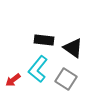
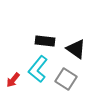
black rectangle: moved 1 px right, 1 px down
black triangle: moved 3 px right, 1 px down
red arrow: rotated 14 degrees counterclockwise
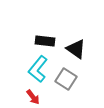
red arrow: moved 20 px right, 17 px down; rotated 77 degrees counterclockwise
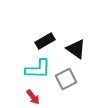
black rectangle: rotated 36 degrees counterclockwise
cyan L-shape: rotated 128 degrees counterclockwise
gray square: rotated 30 degrees clockwise
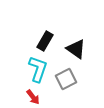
black rectangle: rotated 30 degrees counterclockwise
cyan L-shape: rotated 72 degrees counterclockwise
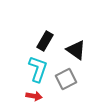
black triangle: moved 1 px down
red arrow: moved 1 px right, 1 px up; rotated 42 degrees counterclockwise
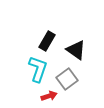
black rectangle: moved 2 px right
gray square: moved 1 px right; rotated 10 degrees counterclockwise
red arrow: moved 15 px right; rotated 28 degrees counterclockwise
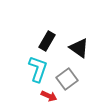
black triangle: moved 3 px right, 2 px up
red arrow: rotated 42 degrees clockwise
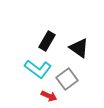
cyan L-shape: rotated 108 degrees clockwise
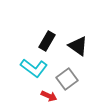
black triangle: moved 1 px left, 2 px up
cyan L-shape: moved 4 px left, 1 px up
